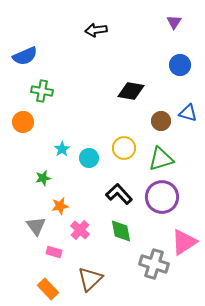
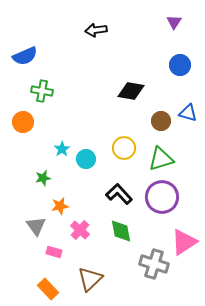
cyan circle: moved 3 px left, 1 px down
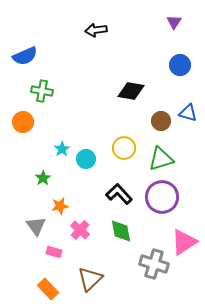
green star: rotated 21 degrees counterclockwise
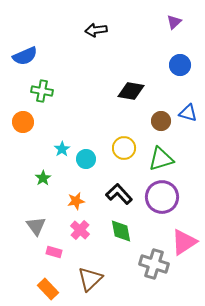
purple triangle: rotated 14 degrees clockwise
orange star: moved 16 px right, 5 px up
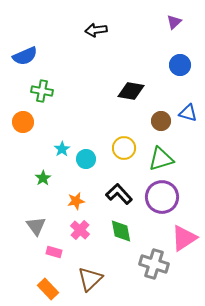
pink triangle: moved 4 px up
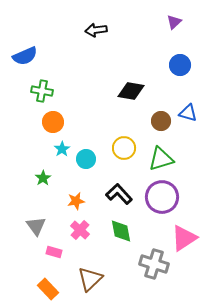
orange circle: moved 30 px right
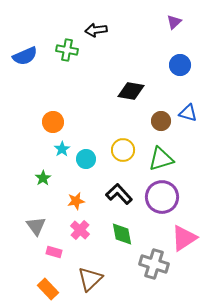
green cross: moved 25 px right, 41 px up
yellow circle: moved 1 px left, 2 px down
green diamond: moved 1 px right, 3 px down
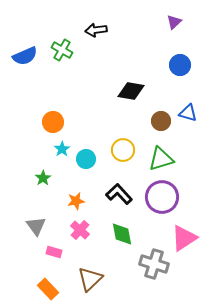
green cross: moved 5 px left; rotated 20 degrees clockwise
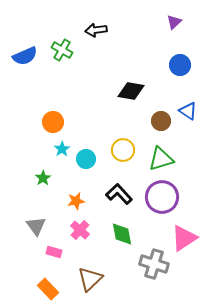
blue triangle: moved 2 px up; rotated 18 degrees clockwise
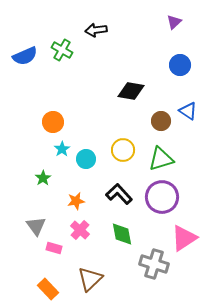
pink rectangle: moved 4 px up
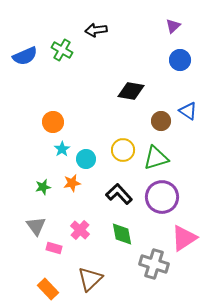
purple triangle: moved 1 px left, 4 px down
blue circle: moved 5 px up
green triangle: moved 5 px left, 1 px up
green star: moved 9 px down; rotated 21 degrees clockwise
orange star: moved 4 px left, 18 px up
